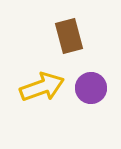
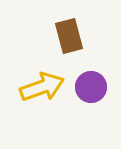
purple circle: moved 1 px up
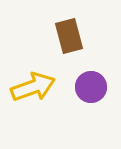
yellow arrow: moved 9 px left
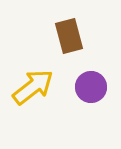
yellow arrow: rotated 18 degrees counterclockwise
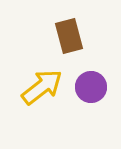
yellow arrow: moved 9 px right
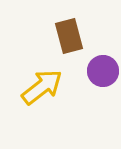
purple circle: moved 12 px right, 16 px up
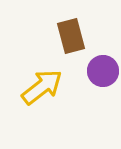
brown rectangle: moved 2 px right
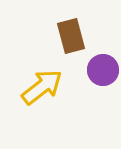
purple circle: moved 1 px up
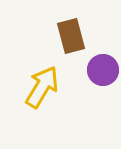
yellow arrow: rotated 21 degrees counterclockwise
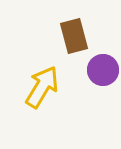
brown rectangle: moved 3 px right
